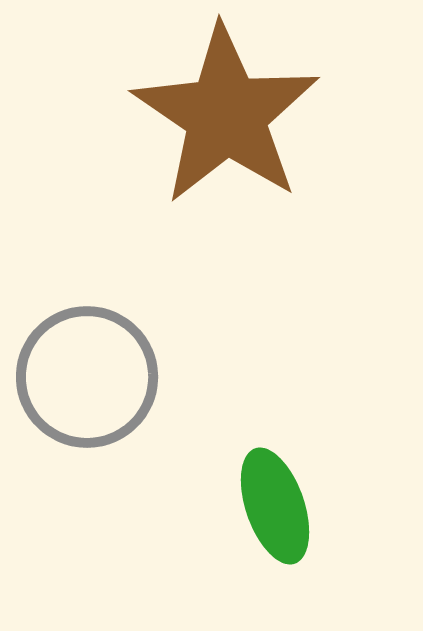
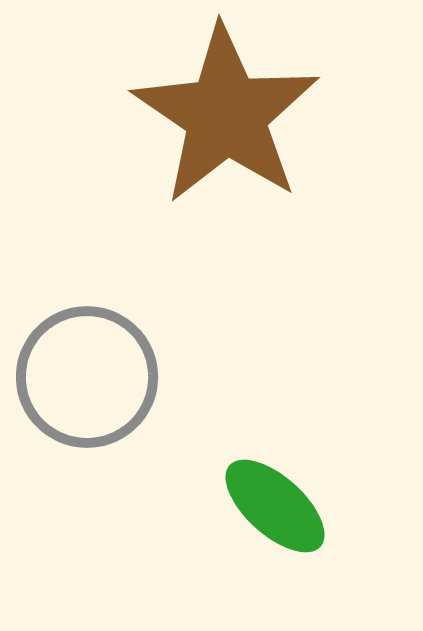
green ellipse: rotated 29 degrees counterclockwise
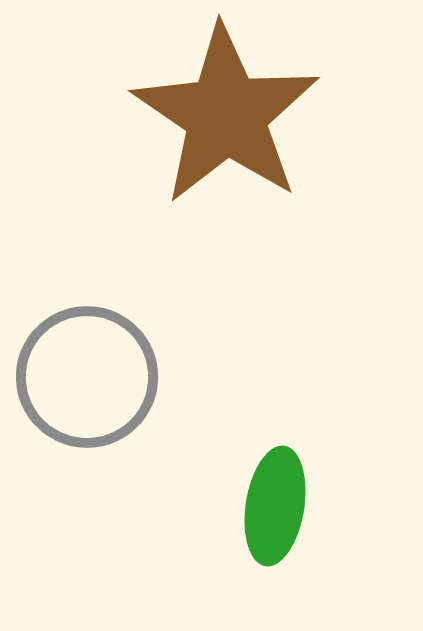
green ellipse: rotated 57 degrees clockwise
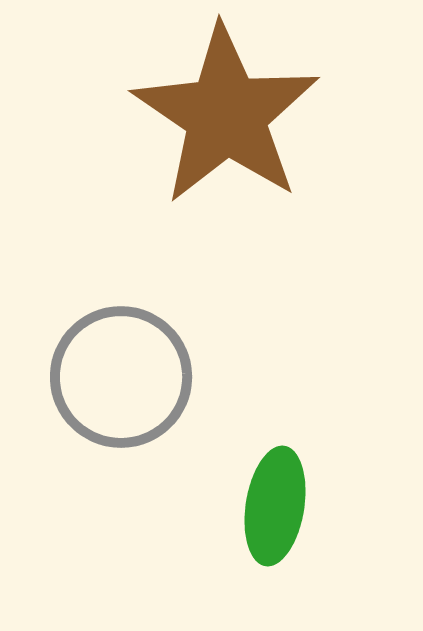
gray circle: moved 34 px right
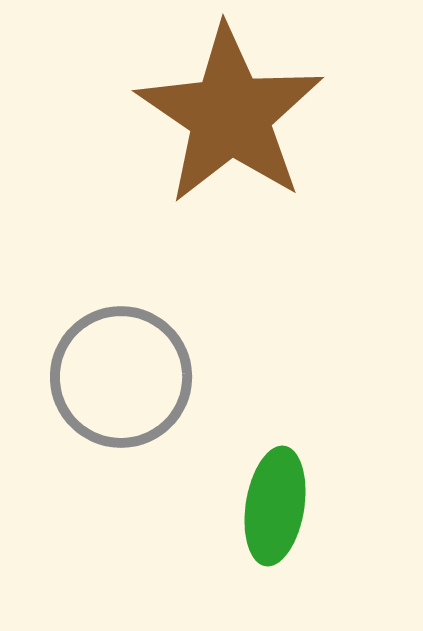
brown star: moved 4 px right
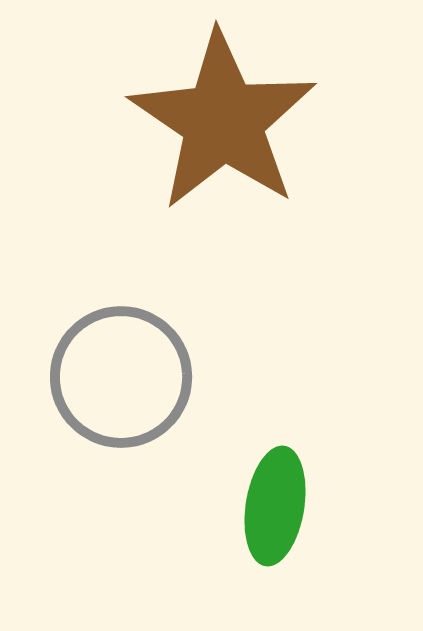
brown star: moved 7 px left, 6 px down
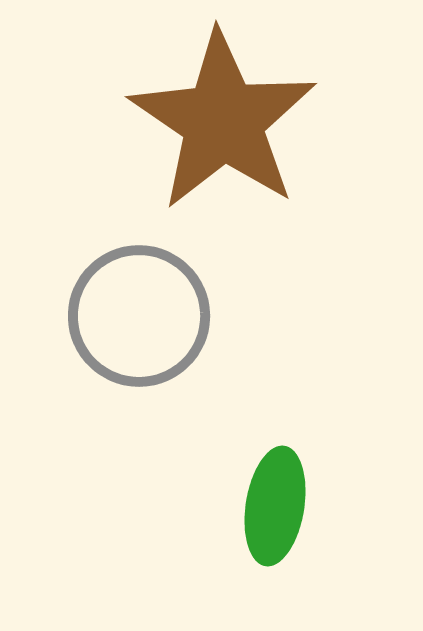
gray circle: moved 18 px right, 61 px up
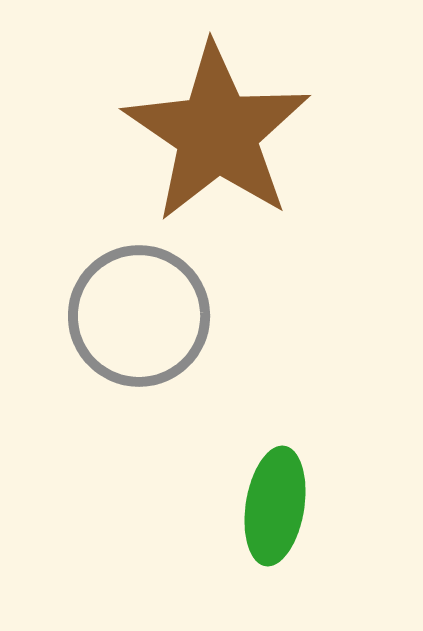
brown star: moved 6 px left, 12 px down
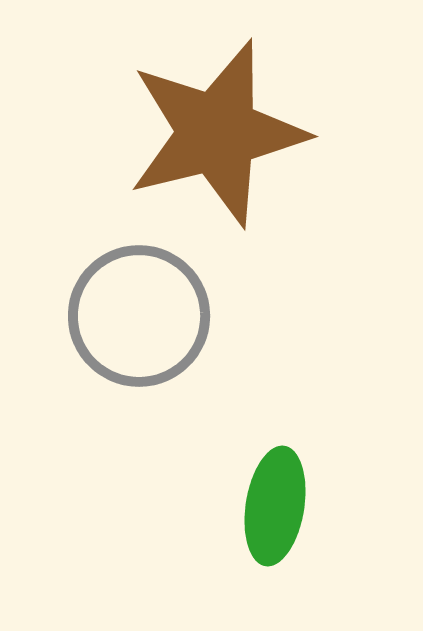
brown star: rotated 24 degrees clockwise
